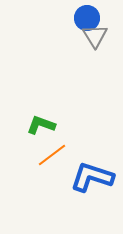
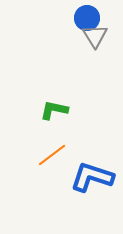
green L-shape: moved 13 px right, 15 px up; rotated 8 degrees counterclockwise
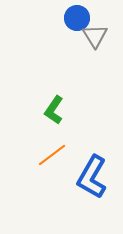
blue circle: moved 10 px left
green L-shape: rotated 68 degrees counterclockwise
blue L-shape: rotated 78 degrees counterclockwise
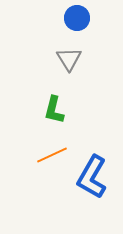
gray triangle: moved 26 px left, 23 px down
green L-shape: rotated 20 degrees counterclockwise
orange line: rotated 12 degrees clockwise
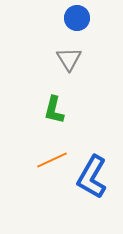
orange line: moved 5 px down
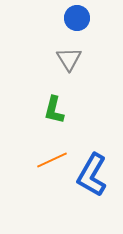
blue L-shape: moved 2 px up
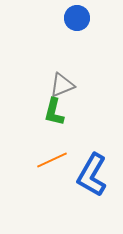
gray triangle: moved 7 px left, 26 px down; rotated 40 degrees clockwise
green L-shape: moved 2 px down
